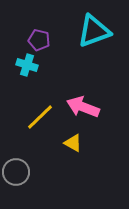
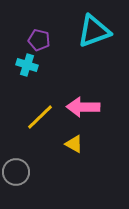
pink arrow: rotated 20 degrees counterclockwise
yellow triangle: moved 1 px right, 1 px down
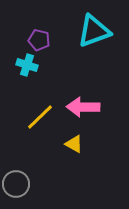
gray circle: moved 12 px down
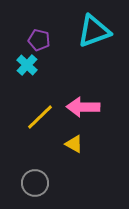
cyan cross: rotated 25 degrees clockwise
gray circle: moved 19 px right, 1 px up
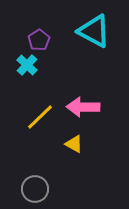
cyan triangle: rotated 48 degrees clockwise
purple pentagon: rotated 25 degrees clockwise
gray circle: moved 6 px down
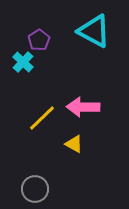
cyan cross: moved 4 px left, 3 px up
yellow line: moved 2 px right, 1 px down
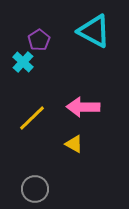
yellow line: moved 10 px left
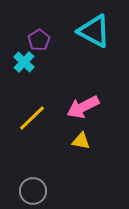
cyan cross: moved 1 px right
pink arrow: rotated 28 degrees counterclockwise
yellow triangle: moved 7 px right, 3 px up; rotated 18 degrees counterclockwise
gray circle: moved 2 px left, 2 px down
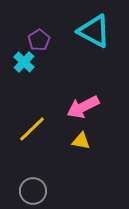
yellow line: moved 11 px down
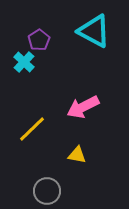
yellow triangle: moved 4 px left, 14 px down
gray circle: moved 14 px right
